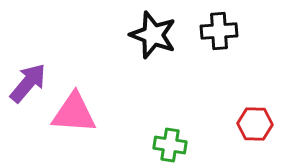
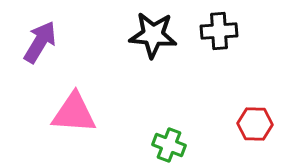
black star: rotated 15 degrees counterclockwise
purple arrow: moved 12 px right, 41 px up; rotated 9 degrees counterclockwise
green cross: moved 1 px left; rotated 12 degrees clockwise
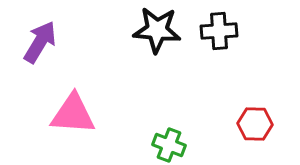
black star: moved 4 px right, 5 px up
pink triangle: moved 1 px left, 1 px down
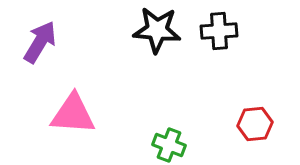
red hexagon: rotated 8 degrees counterclockwise
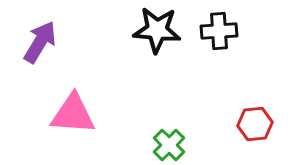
green cross: rotated 24 degrees clockwise
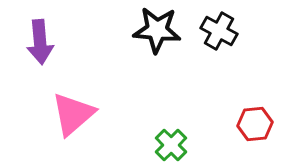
black cross: rotated 33 degrees clockwise
purple arrow: rotated 144 degrees clockwise
pink triangle: rotated 45 degrees counterclockwise
green cross: moved 2 px right
